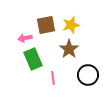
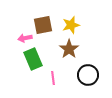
brown square: moved 3 px left
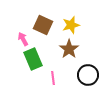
brown square: rotated 36 degrees clockwise
pink arrow: moved 2 px left, 1 px down; rotated 72 degrees clockwise
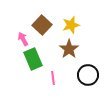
brown square: moved 1 px left; rotated 18 degrees clockwise
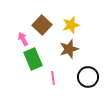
brown star: rotated 18 degrees clockwise
black circle: moved 2 px down
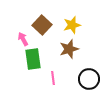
yellow star: moved 1 px right
green rectangle: rotated 15 degrees clockwise
black circle: moved 1 px right, 2 px down
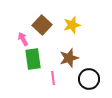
brown star: moved 9 px down
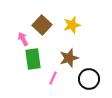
pink line: rotated 32 degrees clockwise
